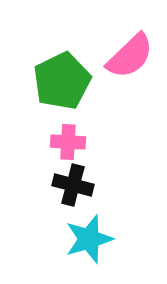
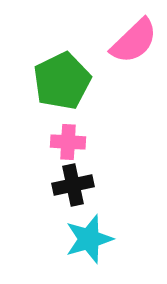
pink semicircle: moved 4 px right, 15 px up
black cross: rotated 27 degrees counterclockwise
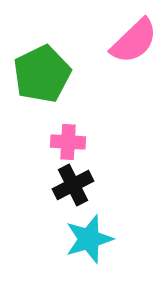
green pentagon: moved 20 px left, 7 px up
black cross: rotated 15 degrees counterclockwise
